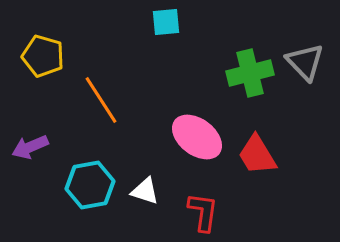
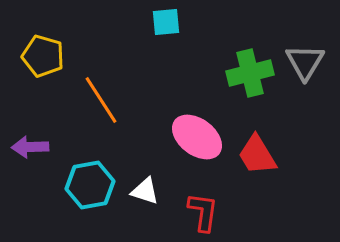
gray triangle: rotated 15 degrees clockwise
purple arrow: rotated 21 degrees clockwise
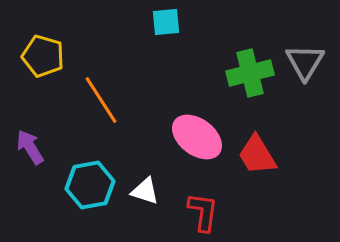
purple arrow: rotated 60 degrees clockwise
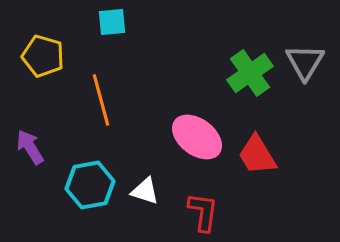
cyan square: moved 54 px left
green cross: rotated 21 degrees counterclockwise
orange line: rotated 18 degrees clockwise
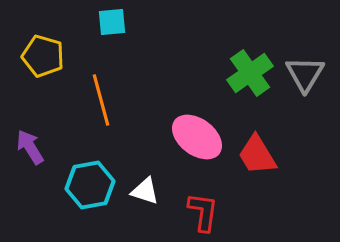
gray triangle: moved 12 px down
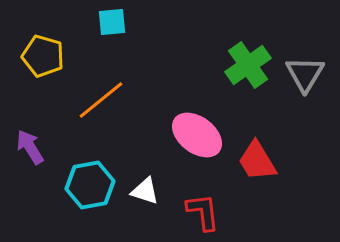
green cross: moved 2 px left, 8 px up
orange line: rotated 66 degrees clockwise
pink ellipse: moved 2 px up
red trapezoid: moved 6 px down
red L-shape: rotated 15 degrees counterclockwise
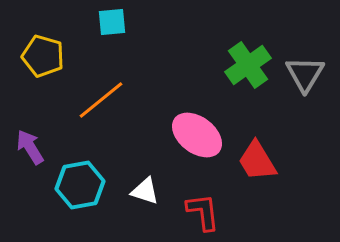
cyan hexagon: moved 10 px left
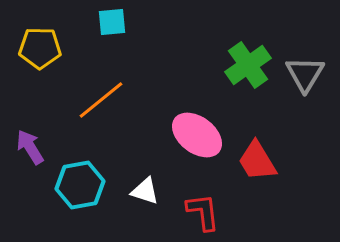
yellow pentagon: moved 3 px left, 8 px up; rotated 15 degrees counterclockwise
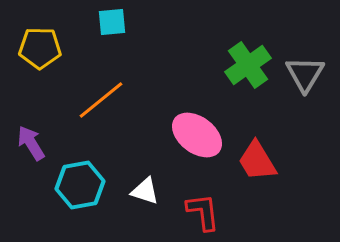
purple arrow: moved 1 px right, 4 px up
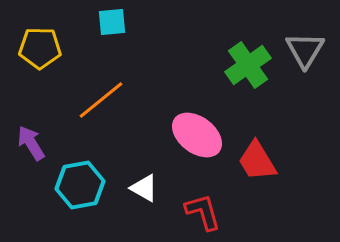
gray triangle: moved 24 px up
white triangle: moved 1 px left, 3 px up; rotated 12 degrees clockwise
red L-shape: rotated 9 degrees counterclockwise
